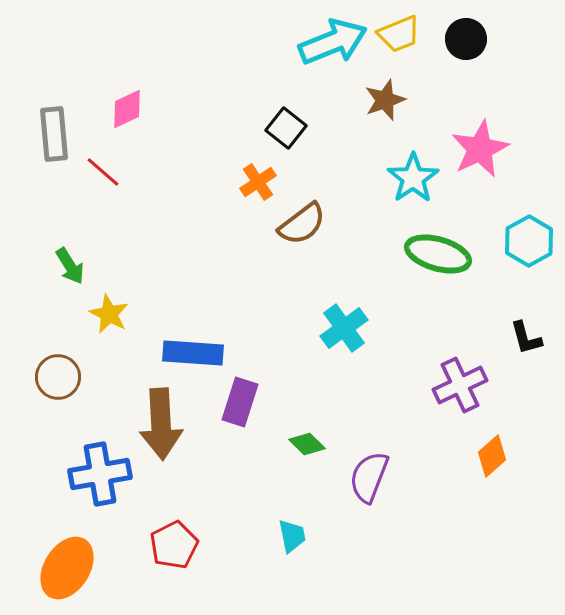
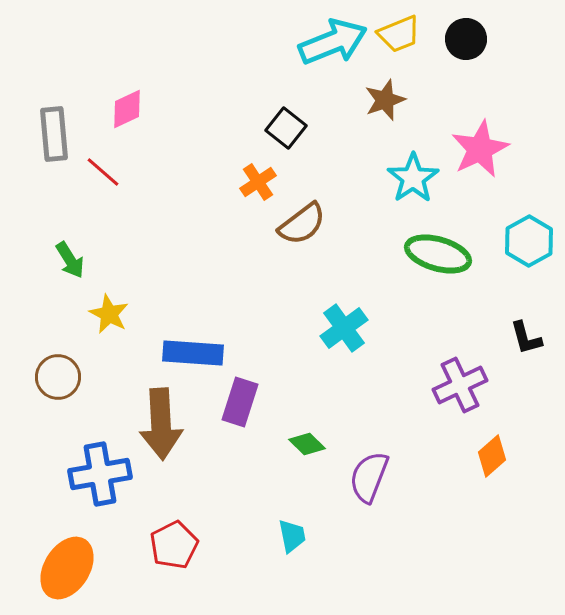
green arrow: moved 6 px up
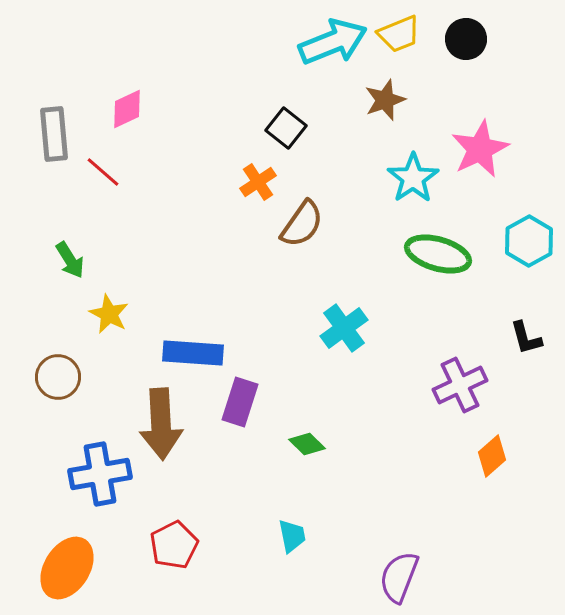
brown semicircle: rotated 18 degrees counterclockwise
purple semicircle: moved 30 px right, 100 px down
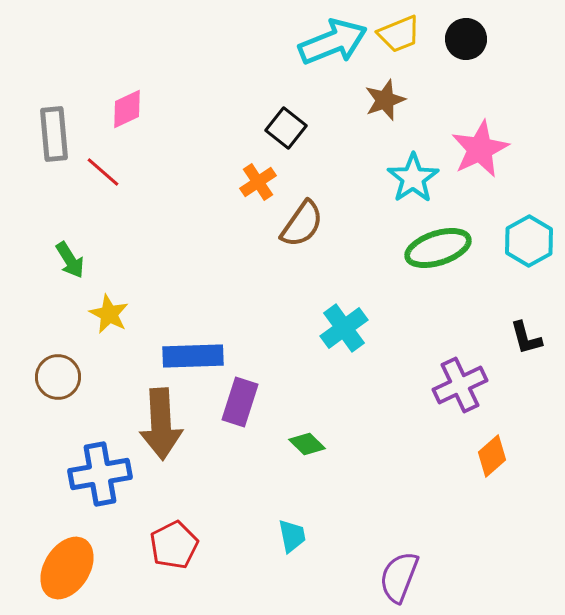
green ellipse: moved 6 px up; rotated 34 degrees counterclockwise
blue rectangle: moved 3 px down; rotated 6 degrees counterclockwise
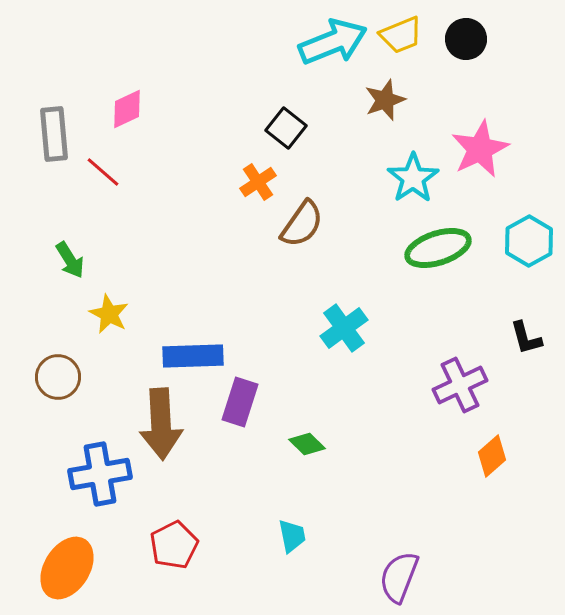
yellow trapezoid: moved 2 px right, 1 px down
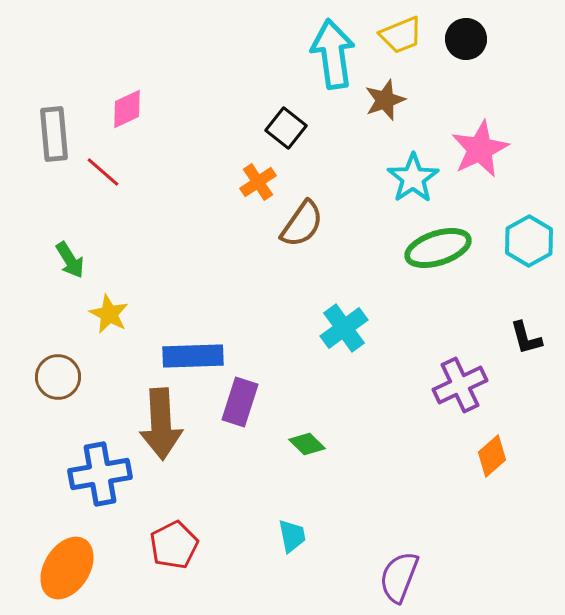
cyan arrow: moved 12 px down; rotated 76 degrees counterclockwise
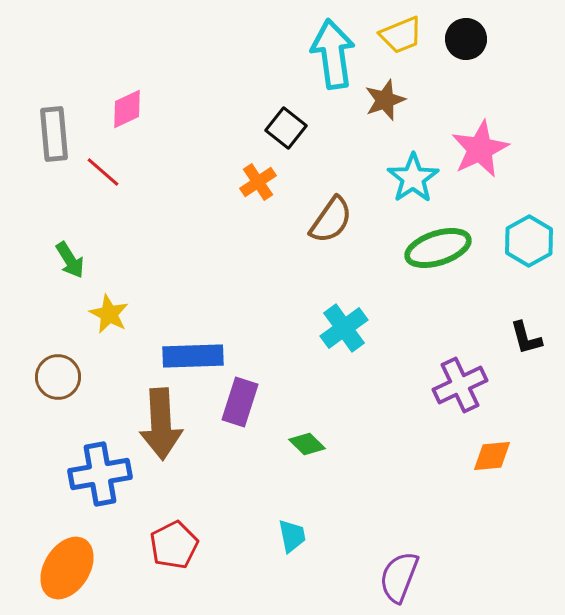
brown semicircle: moved 29 px right, 4 px up
orange diamond: rotated 36 degrees clockwise
